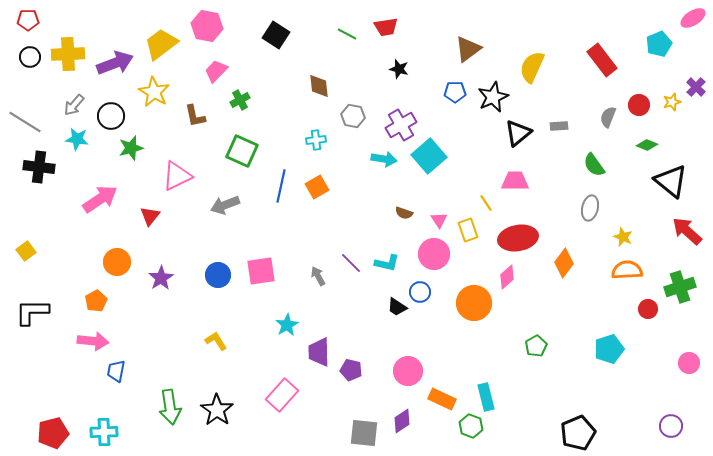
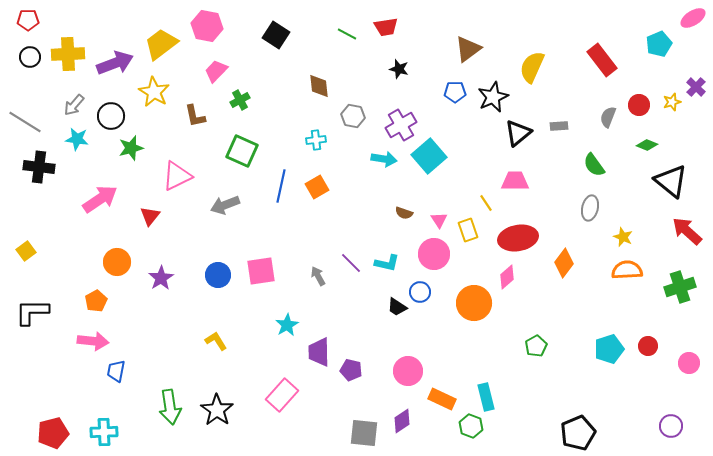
red circle at (648, 309): moved 37 px down
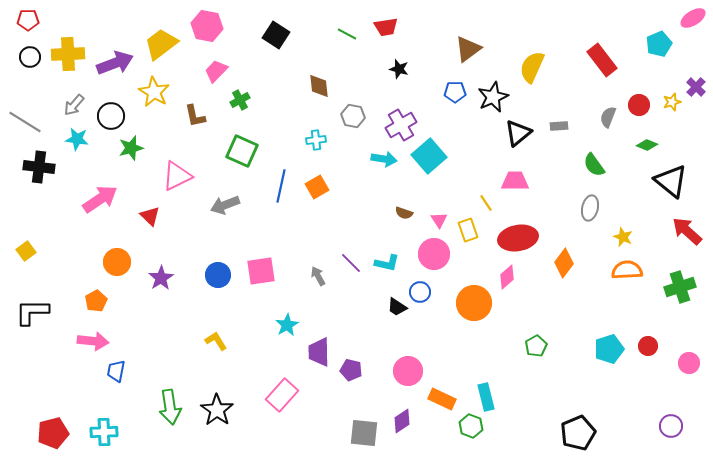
red triangle at (150, 216): rotated 25 degrees counterclockwise
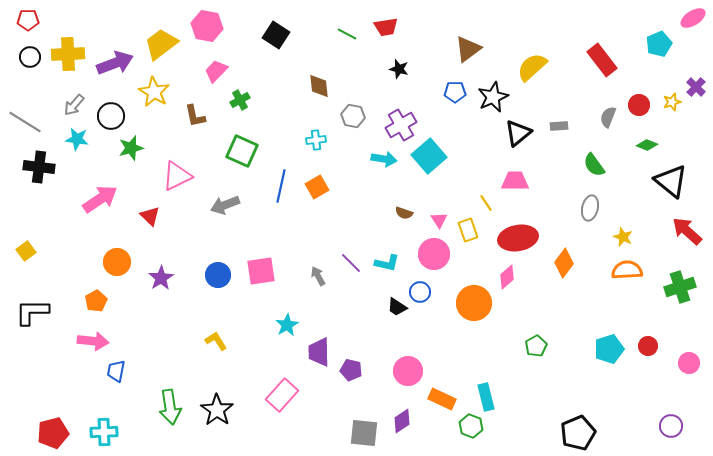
yellow semicircle at (532, 67): rotated 24 degrees clockwise
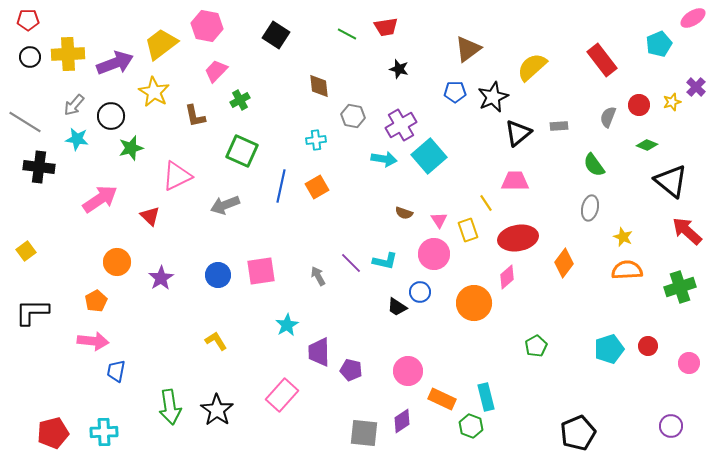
cyan L-shape at (387, 263): moved 2 px left, 2 px up
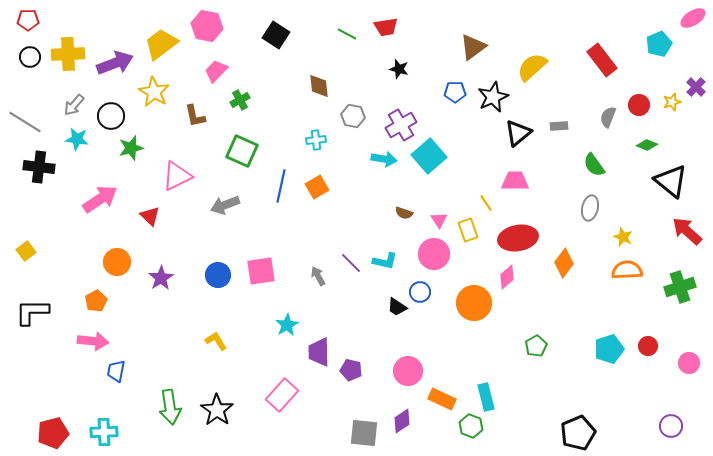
brown triangle at (468, 49): moved 5 px right, 2 px up
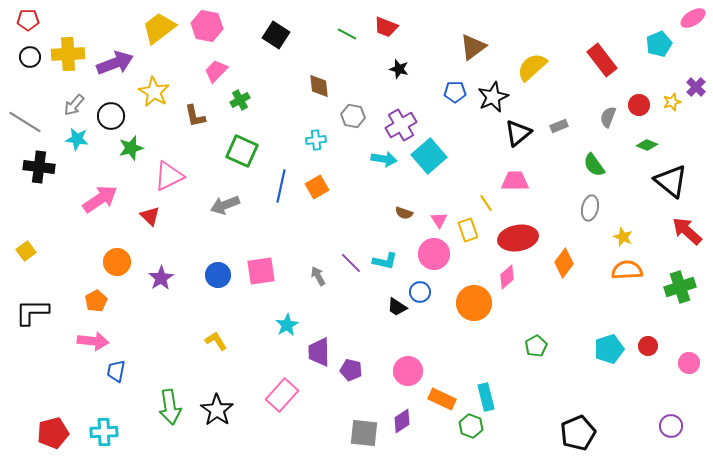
red trapezoid at (386, 27): rotated 30 degrees clockwise
yellow trapezoid at (161, 44): moved 2 px left, 16 px up
gray rectangle at (559, 126): rotated 18 degrees counterclockwise
pink triangle at (177, 176): moved 8 px left
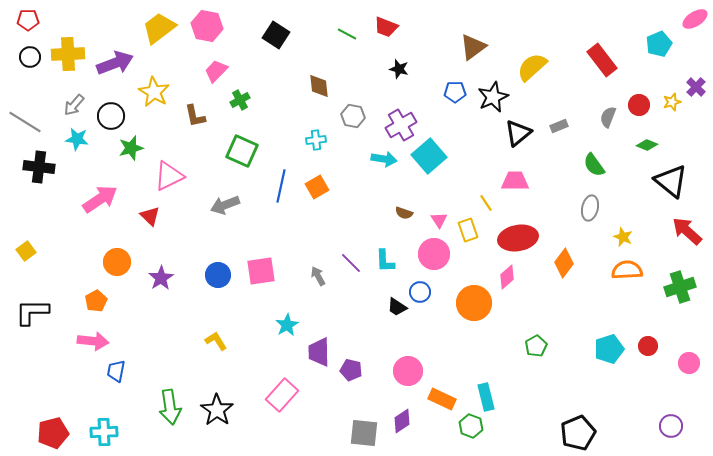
pink ellipse at (693, 18): moved 2 px right, 1 px down
cyan L-shape at (385, 261): rotated 75 degrees clockwise
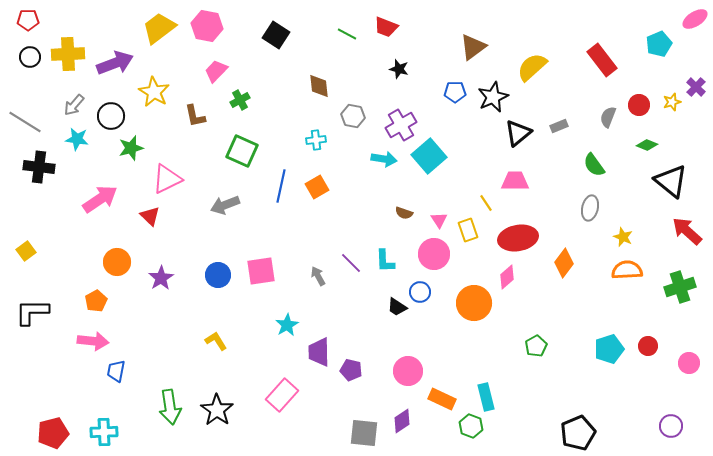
pink triangle at (169, 176): moved 2 px left, 3 px down
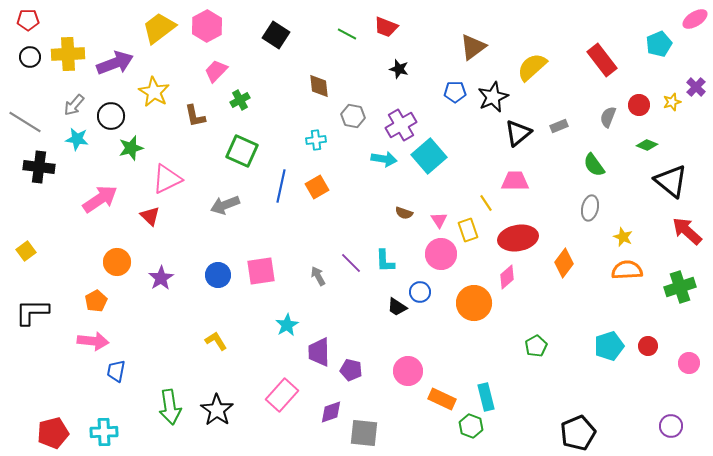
pink hexagon at (207, 26): rotated 20 degrees clockwise
pink circle at (434, 254): moved 7 px right
cyan pentagon at (609, 349): moved 3 px up
purple diamond at (402, 421): moved 71 px left, 9 px up; rotated 15 degrees clockwise
